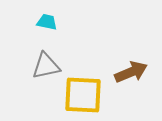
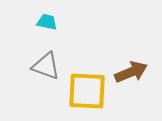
gray triangle: rotated 32 degrees clockwise
yellow square: moved 4 px right, 4 px up
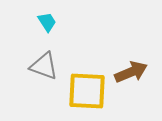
cyan trapezoid: rotated 45 degrees clockwise
gray triangle: moved 2 px left
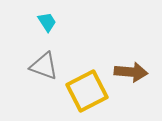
brown arrow: rotated 28 degrees clockwise
yellow square: rotated 30 degrees counterclockwise
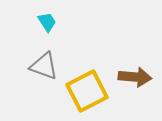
brown arrow: moved 4 px right, 5 px down
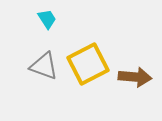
cyan trapezoid: moved 3 px up
yellow square: moved 1 px right, 27 px up
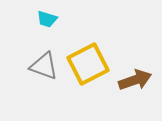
cyan trapezoid: rotated 140 degrees clockwise
brown arrow: moved 3 px down; rotated 24 degrees counterclockwise
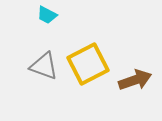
cyan trapezoid: moved 4 px up; rotated 10 degrees clockwise
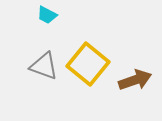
yellow square: rotated 24 degrees counterclockwise
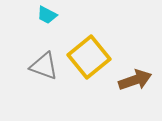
yellow square: moved 1 px right, 7 px up; rotated 12 degrees clockwise
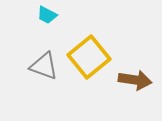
brown arrow: rotated 28 degrees clockwise
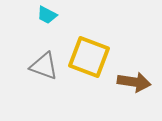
yellow square: rotated 30 degrees counterclockwise
brown arrow: moved 1 px left, 2 px down
